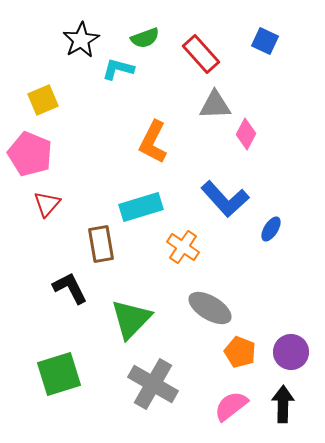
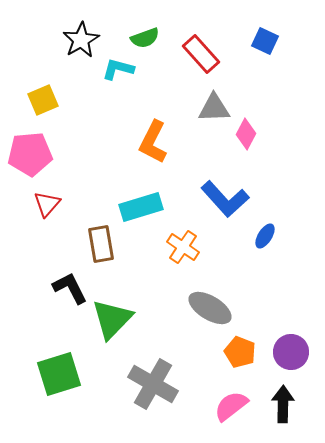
gray triangle: moved 1 px left, 3 px down
pink pentagon: rotated 27 degrees counterclockwise
blue ellipse: moved 6 px left, 7 px down
green triangle: moved 19 px left
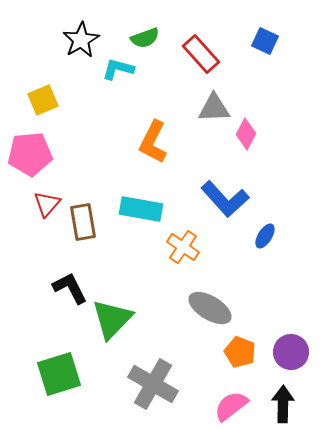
cyan rectangle: moved 2 px down; rotated 27 degrees clockwise
brown rectangle: moved 18 px left, 22 px up
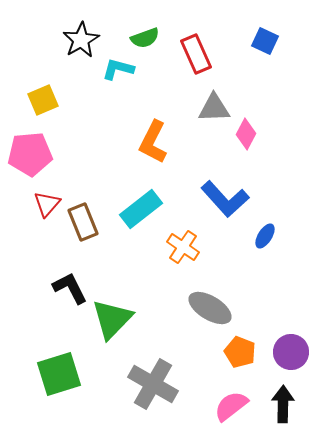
red rectangle: moved 5 px left; rotated 18 degrees clockwise
cyan rectangle: rotated 48 degrees counterclockwise
brown rectangle: rotated 12 degrees counterclockwise
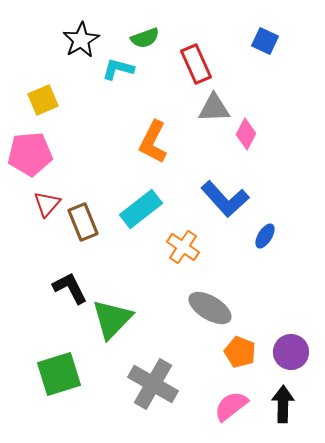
red rectangle: moved 10 px down
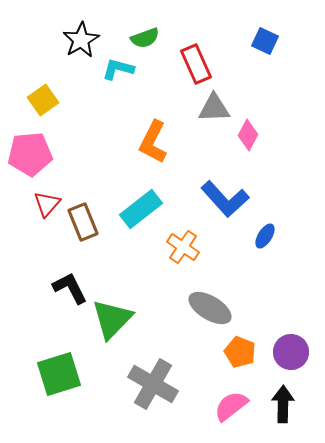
yellow square: rotated 12 degrees counterclockwise
pink diamond: moved 2 px right, 1 px down
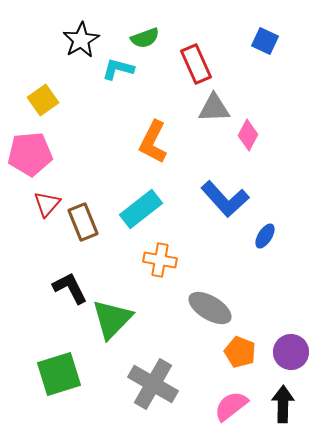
orange cross: moved 23 px left, 13 px down; rotated 24 degrees counterclockwise
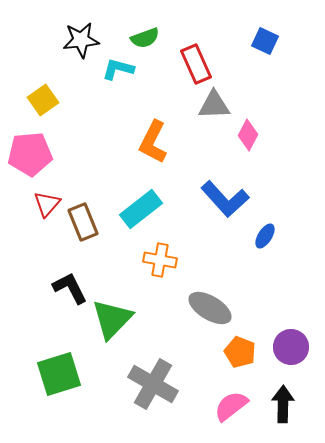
black star: rotated 24 degrees clockwise
gray triangle: moved 3 px up
purple circle: moved 5 px up
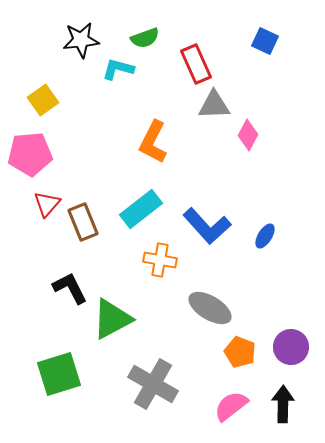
blue L-shape: moved 18 px left, 27 px down
green triangle: rotated 18 degrees clockwise
